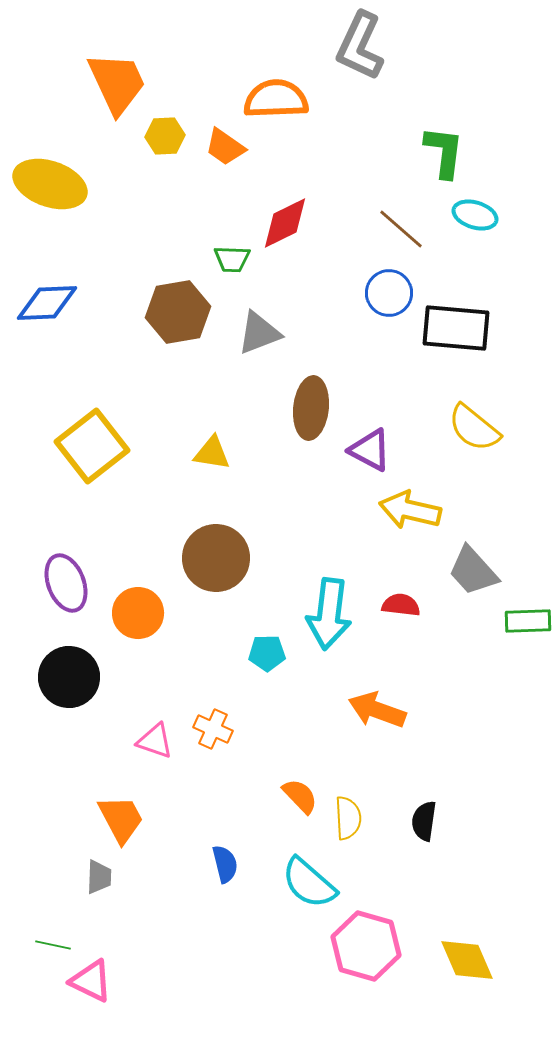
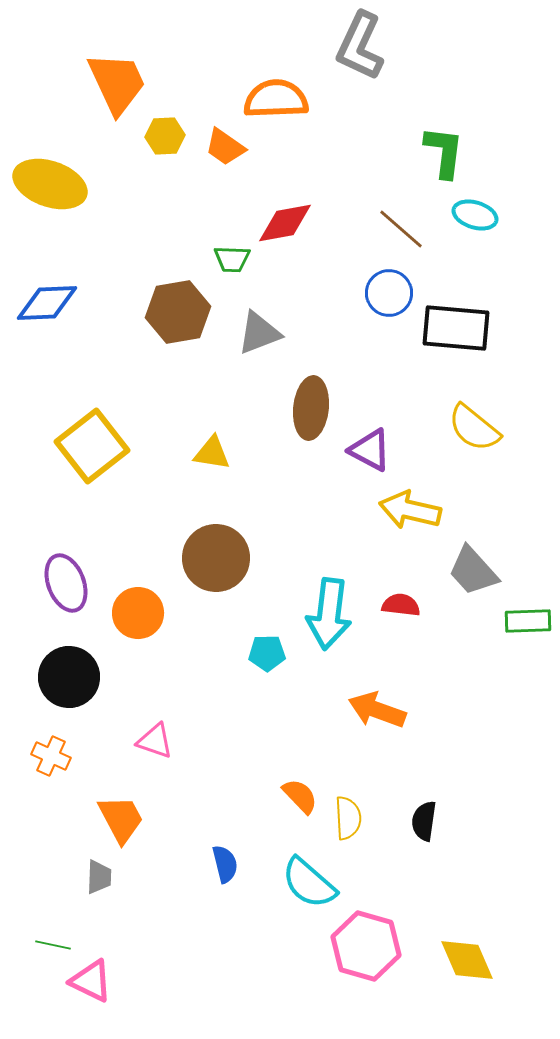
red diamond at (285, 223): rotated 16 degrees clockwise
orange cross at (213, 729): moved 162 px left, 27 px down
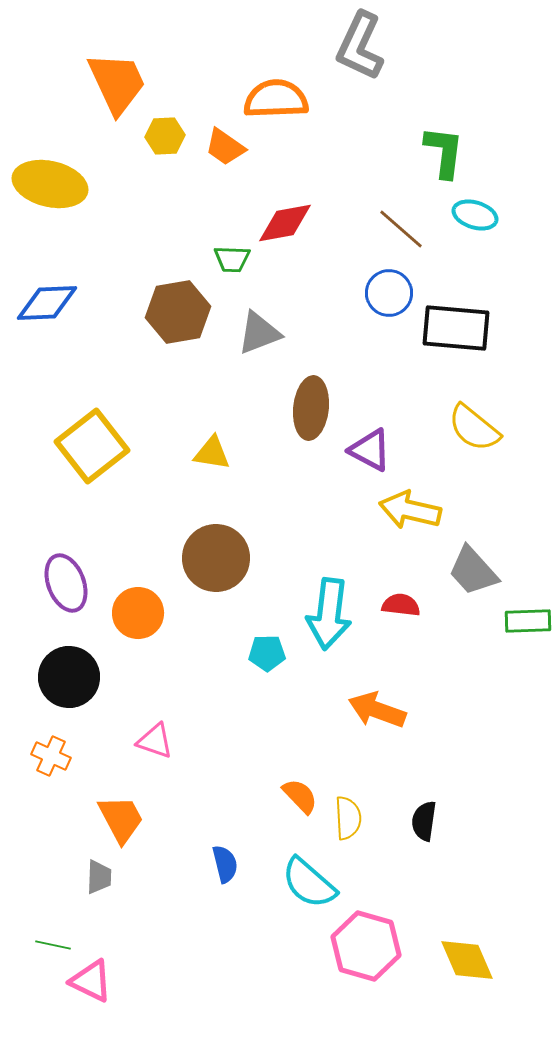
yellow ellipse at (50, 184): rotated 6 degrees counterclockwise
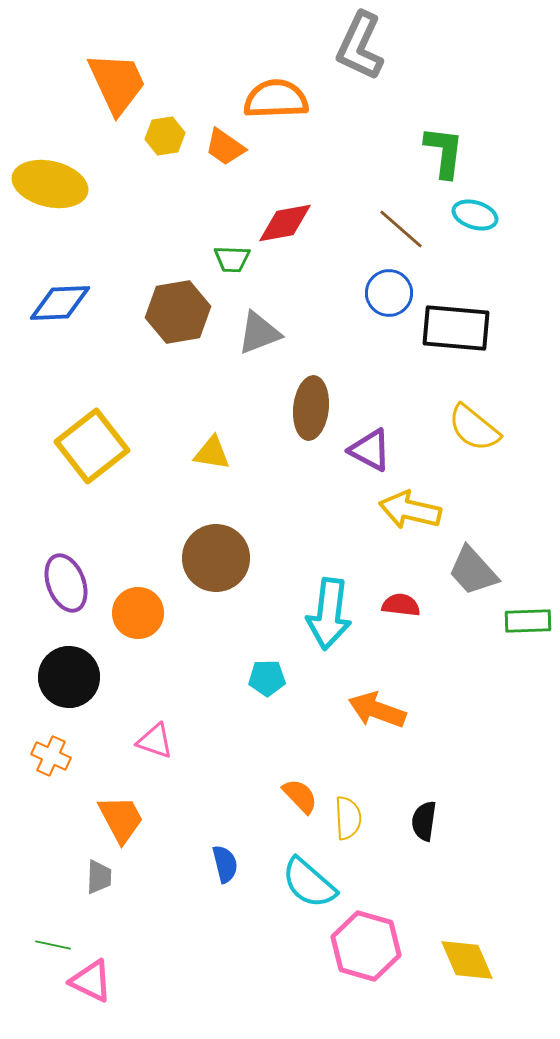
yellow hexagon at (165, 136): rotated 6 degrees counterclockwise
blue diamond at (47, 303): moved 13 px right
cyan pentagon at (267, 653): moved 25 px down
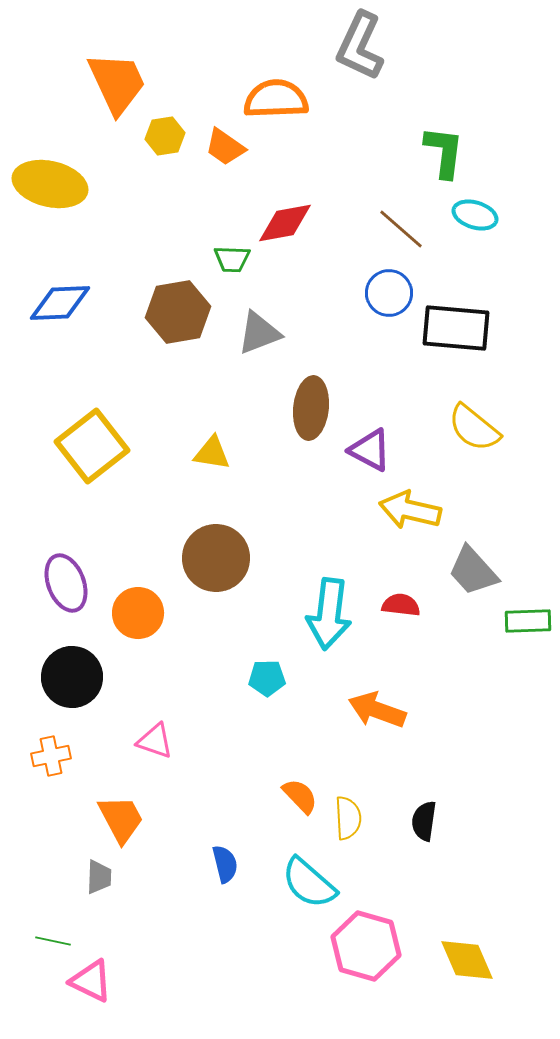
black circle at (69, 677): moved 3 px right
orange cross at (51, 756): rotated 36 degrees counterclockwise
green line at (53, 945): moved 4 px up
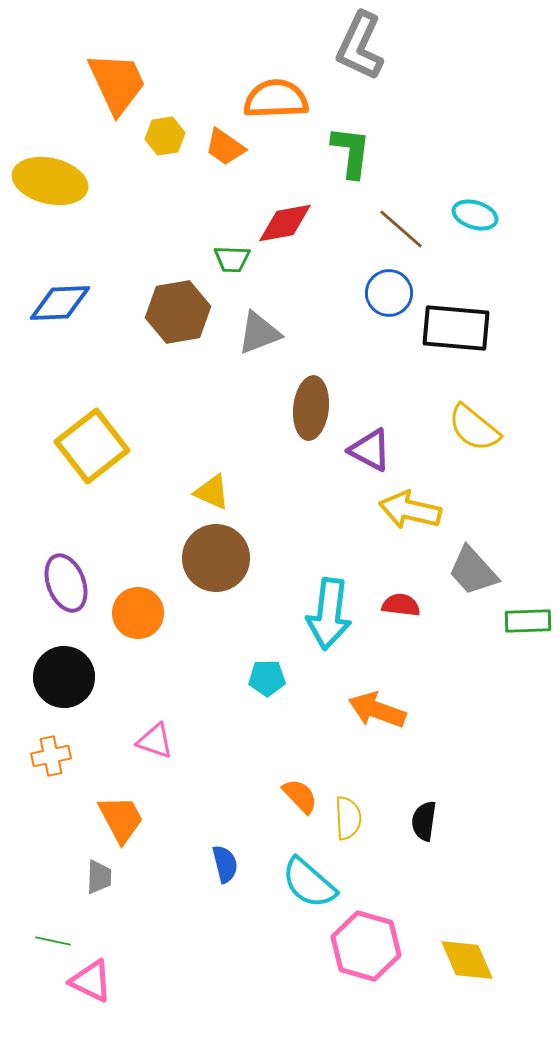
green L-shape at (444, 152): moved 93 px left
yellow ellipse at (50, 184): moved 3 px up
yellow triangle at (212, 453): moved 39 px down; rotated 15 degrees clockwise
black circle at (72, 677): moved 8 px left
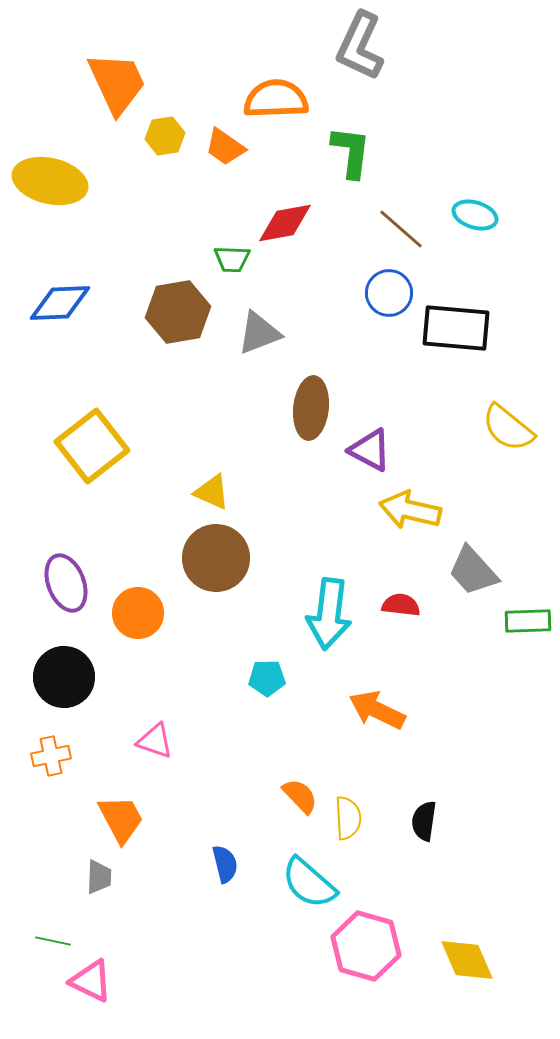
yellow semicircle at (474, 428): moved 34 px right
orange arrow at (377, 710): rotated 6 degrees clockwise
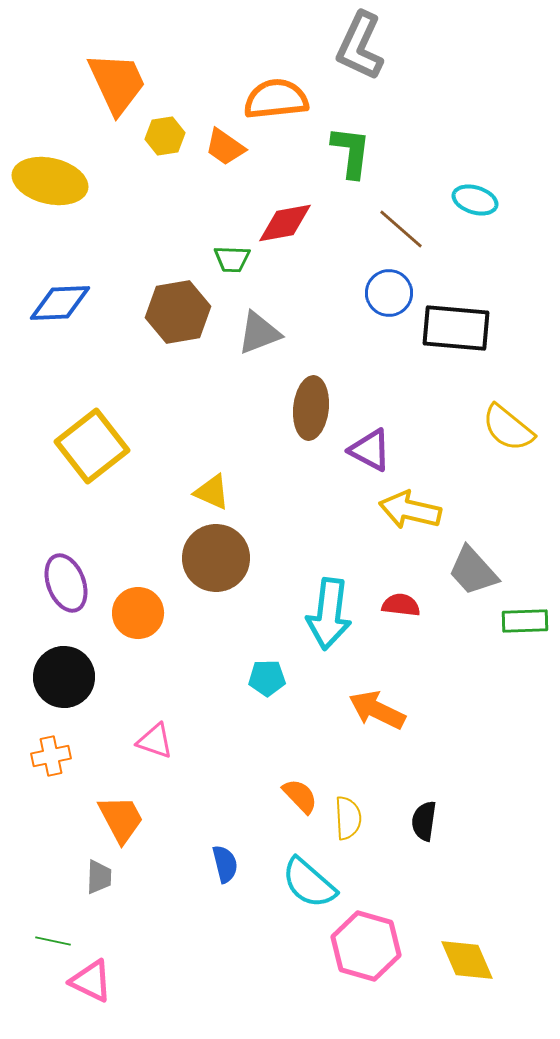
orange semicircle at (276, 99): rotated 4 degrees counterclockwise
cyan ellipse at (475, 215): moved 15 px up
green rectangle at (528, 621): moved 3 px left
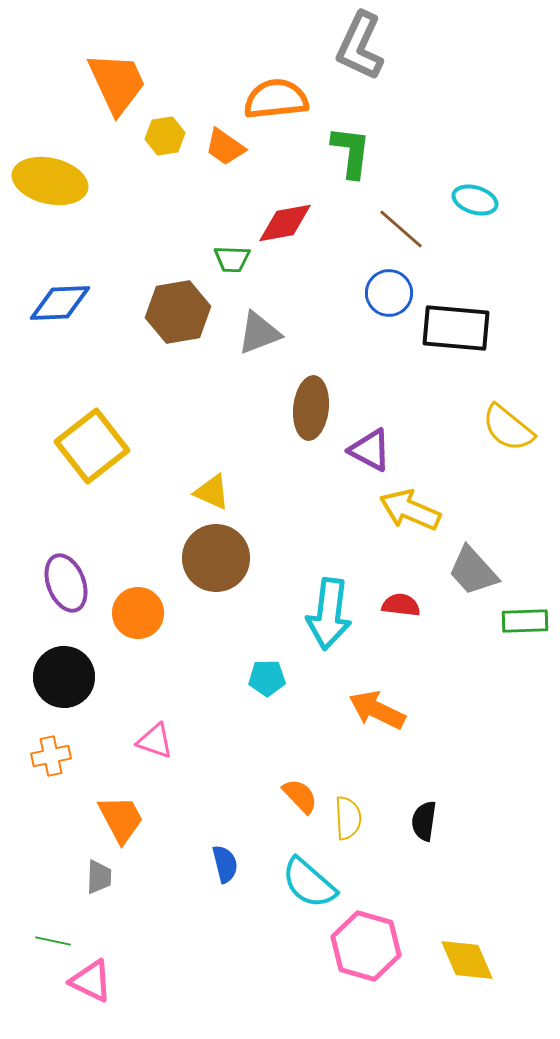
yellow arrow at (410, 510): rotated 10 degrees clockwise
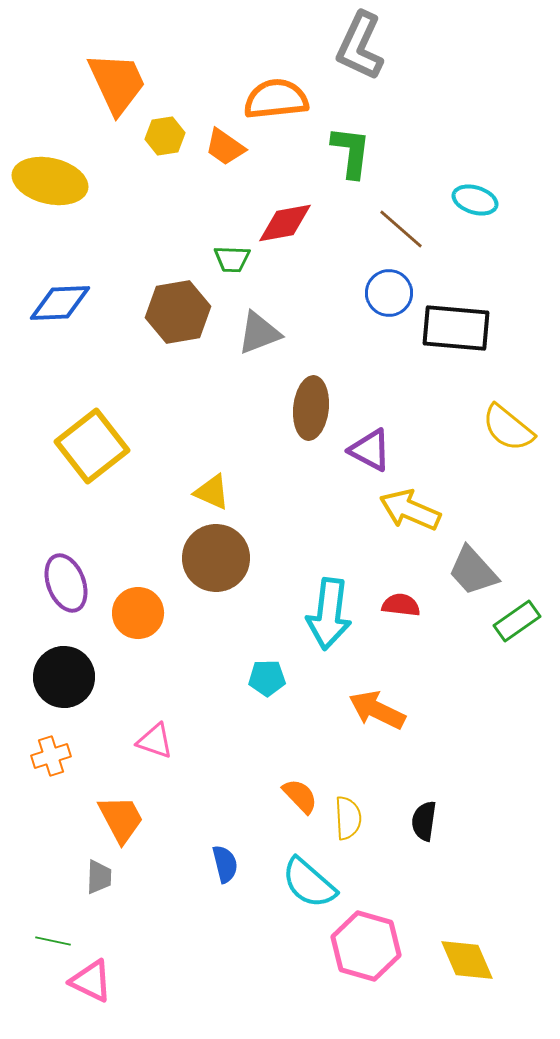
green rectangle at (525, 621): moved 8 px left; rotated 33 degrees counterclockwise
orange cross at (51, 756): rotated 6 degrees counterclockwise
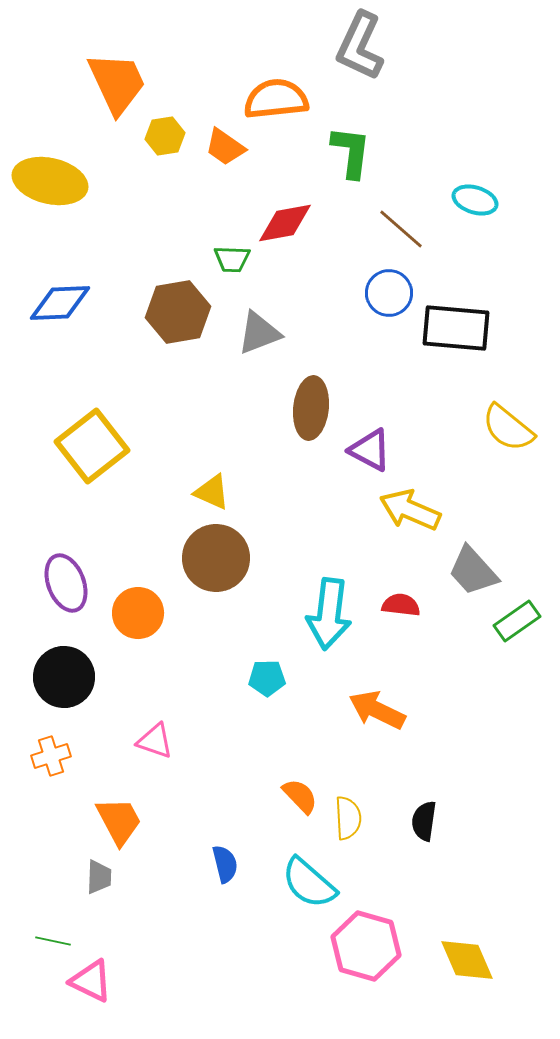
orange trapezoid at (121, 819): moved 2 px left, 2 px down
